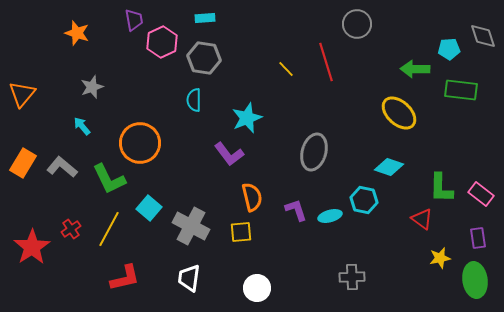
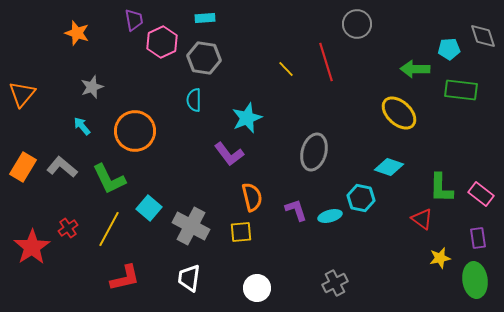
orange circle at (140, 143): moved 5 px left, 12 px up
orange rectangle at (23, 163): moved 4 px down
cyan hexagon at (364, 200): moved 3 px left, 2 px up
red cross at (71, 229): moved 3 px left, 1 px up
gray cross at (352, 277): moved 17 px left, 6 px down; rotated 25 degrees counterclockwise
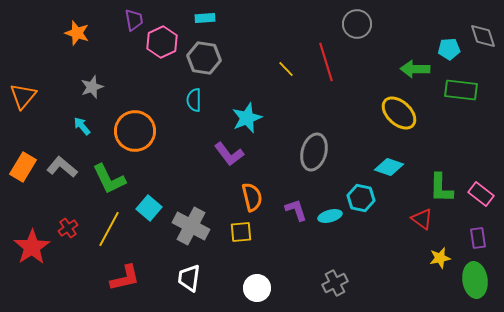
orange triangle at (22, 94): moved 1 px right, 2 px down
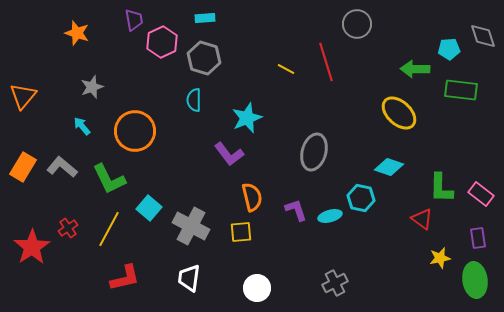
gray hexagon at (204, 58): rotated 8 degrees clockwise
yellow line at (286, 69): rotated 18 degrees counterclockwise
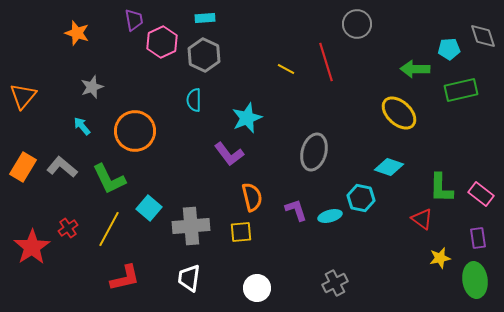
gray hexagon at (204, 58): moved 3 px up; rotated 8 degrees clockwise
green rectangle at (461, 90): rotated 20 degrees counterclockwise
gray cross at (191, 226): rotated 33 degrees counterclockwise
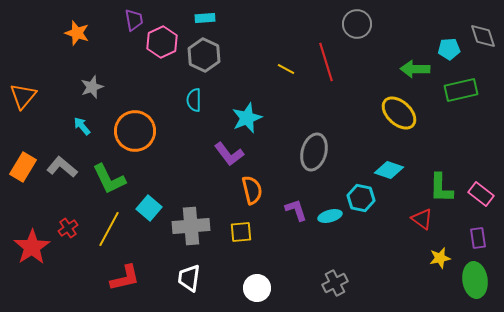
cyan diamond at (389, 167): moved 3 px down
orange semicircle at (252, 197): moved 7 px up
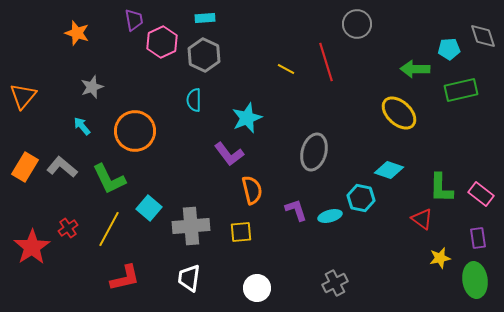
orange rectangle at (23, 167): moved 2 px right
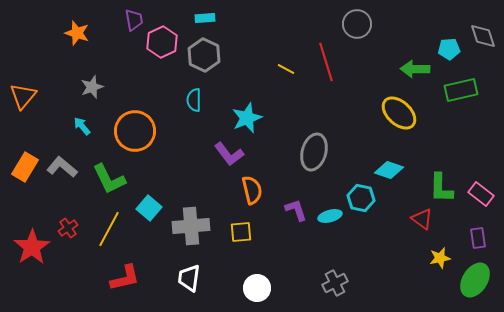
green ellipse at (475, 280): rotated 40 degrees clockwise
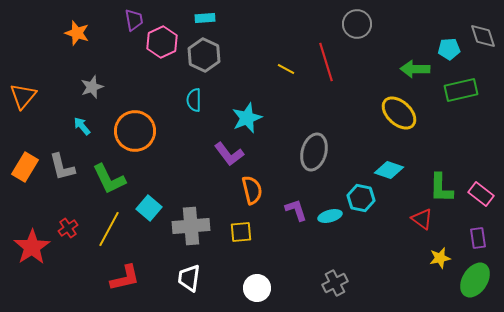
gray L-shape at (62, 167): rotated 144 degrees counterclockwise
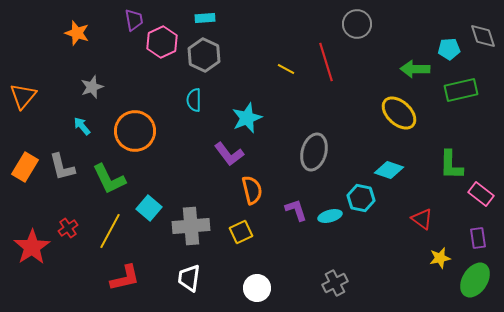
green L-shape at (441, 188): moved 10 px right, 23 px up
yellow line at (109, 229): moved 1 px right, 2 px down
yellow square at (241, 232): rotated 20 degrees counterclockwise
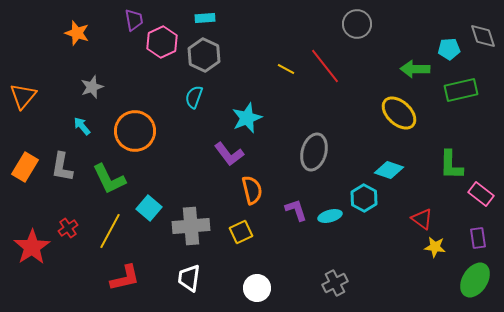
red line at (326, 62): moved 1 px left, 4 px down; rotated 21 degrees counterclockwise
cyan semicircle at (194, 100): moved 3 px up; rotated 20 degrees clockwise
gray L-shape at (62, 167): rotated 24 degrees clockwise
cyan hexagon at (361, 198): moved 3 px right; rotated 16 degrees clockwise
yellow star at (440, 258): moved 5 px left, 11 px up; rotated 20 degrees clockwise
